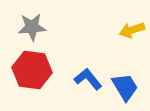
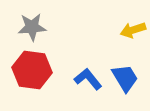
yellow arrow: moved 1 px right
blue trapezoid: moved 9 px up
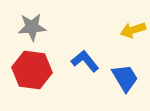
blue L-shape: moved 3 px left, 18 px up
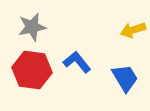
gray star: rotated 8 degrees counterclockwise
blue L-shape: moved 8 px left, 1 px down
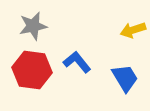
gray star: moved 1 px right, 1 px up
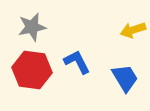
gray star: moved 1 px left, 1 px down
blue L-shape: rotated 12 degrees clockwise
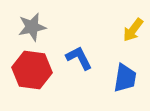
yellow arrow: rotated 35 degrees counterclockwise
blue L-shape: moved 2 px right, 4 px up
blue trapezoid: rotated 40 degrees clockwise
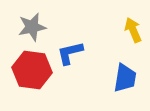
yellow arrow: rotated 120 degrees clockwise
blue L-shape: moved 9 px left, 5 px up; rotated 76 degrees counterclockwise
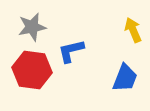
blue L-shape: moved 1 px right, 2 px up
blue trapezoid: rotated 12 degrees clockwise
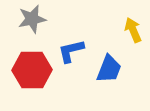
gray star: moved 8 px up
red hexagon: rotated 9 degrees counterclockwise
blue trapezoid: moved 16 px left, 9 px up
